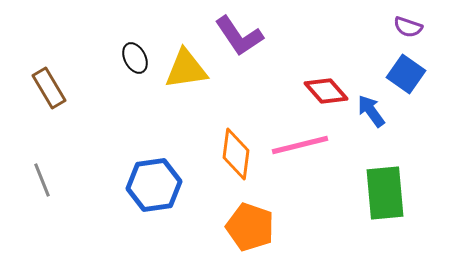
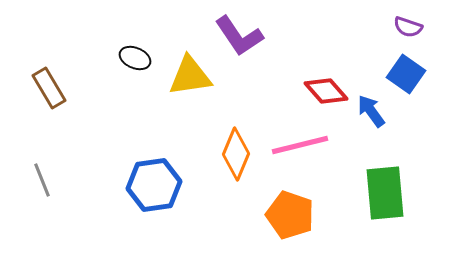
black ellipse: rotated 40 degrees counterclockwise
yellow triangle: moved 4 px right, 7 px down
orange diamond: rotated 15 degrees clockwise
orange pentagon: moved 40 px right, 12 px up
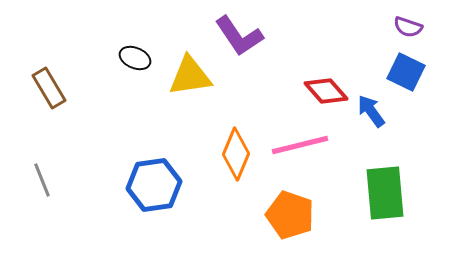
blue square: moved 2 px up; rotated 9 degrees counterclockwise
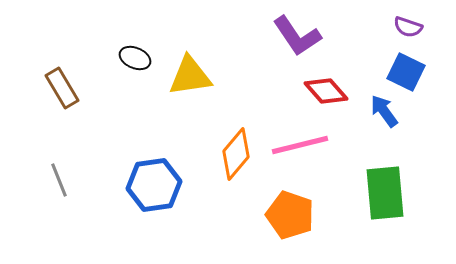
purple L-shape: moved 58 px right
brown rectangle: moved 13 px right
blue arrow: moved 13 px right
orange diamond: rotated 18 degrees clockwise
gray line: moved 17 px right
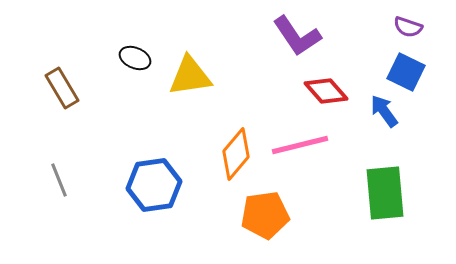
orange pentagon: moved 25 px left; rotated 27 degrees counterclockwise
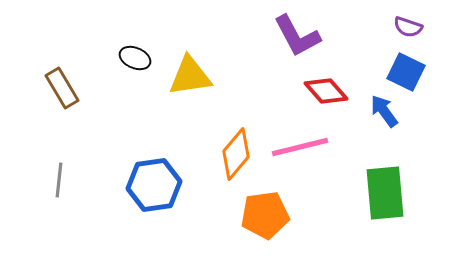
purple L-shape: rotated 6 degrees clockwise
pink line: moved 2 px down
gray line: rotated 28 degrees clockwise
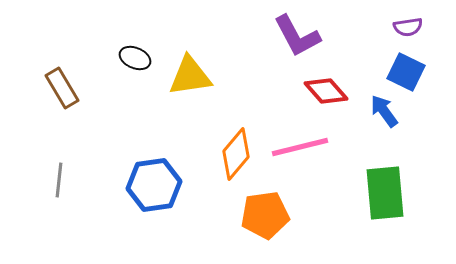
purple semicircle: rotated 28 degrees counterclockwise
